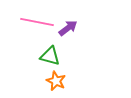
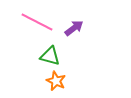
pink line: rotated 16 degrees clockwise
purple arrow: moved 6 px right
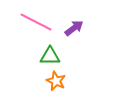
pink line: moved 1 px left
green triangle: rotated 15 degrees counterclockwise
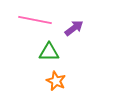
pink line: moved 1 px left, 2 px up; rotated 16 degrees counterclockwise
green triangle: moved 1 px left, 4 px up
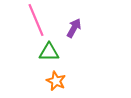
pink line: moved 1 px right; rotated 56 degrees clockwise
purple arrow: rotated 24 degrees counterclockwise
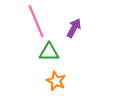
pink line: moved 1 px down
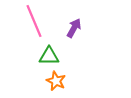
pink line: moved 2 px left
green triangle: moved 4 px down
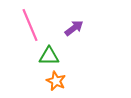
pink line: moved 4 px left, 4 px down
purple arrow: rotated 24 degrees clockwise
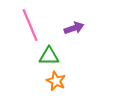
purple arrow: rotated 18 degrees clockwise
